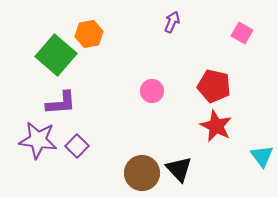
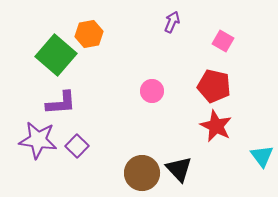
pink square: moved 19 px left, 8 px down
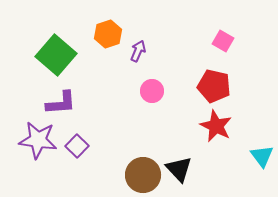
purple arrow: moved 34 px left, 29 px down
orange hexagon: moved 19 px right; rotated 8 degrees counterclockwise
brown circle: moved 1 px right, 2 px down
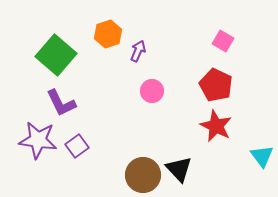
red pentagon: moved 2 px right, 1 px up; rotated 12 degrees clockwise
purple L-shape: rotated 68 degrees clockwise
purple square: rotated 10 degrees clockwise
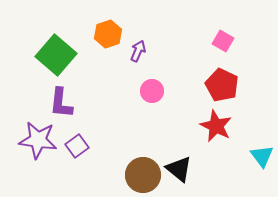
red pentagon: moved 6 px right
purple L-shape: rotated 32 degrees clockwise
black triangle: rotated 8 degrees counterclockwise
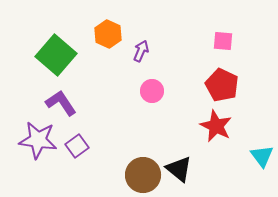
orange hexagon: rotated 16 degrees counterclockwise
pink square: rotated 25 degrees counterclockwise
purple arrow: moved 3 px right
purple L-shape: rotated 140 degrees clockwise
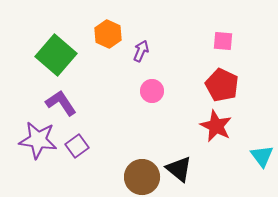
brown circle: moved 1 px left, 2 px down
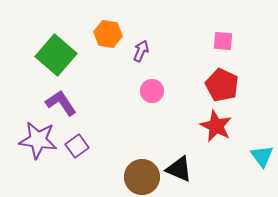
orange hexagon: rotated 16 degrees counterclockwise
black triangle: rotated 16 degrees counterclockwise
